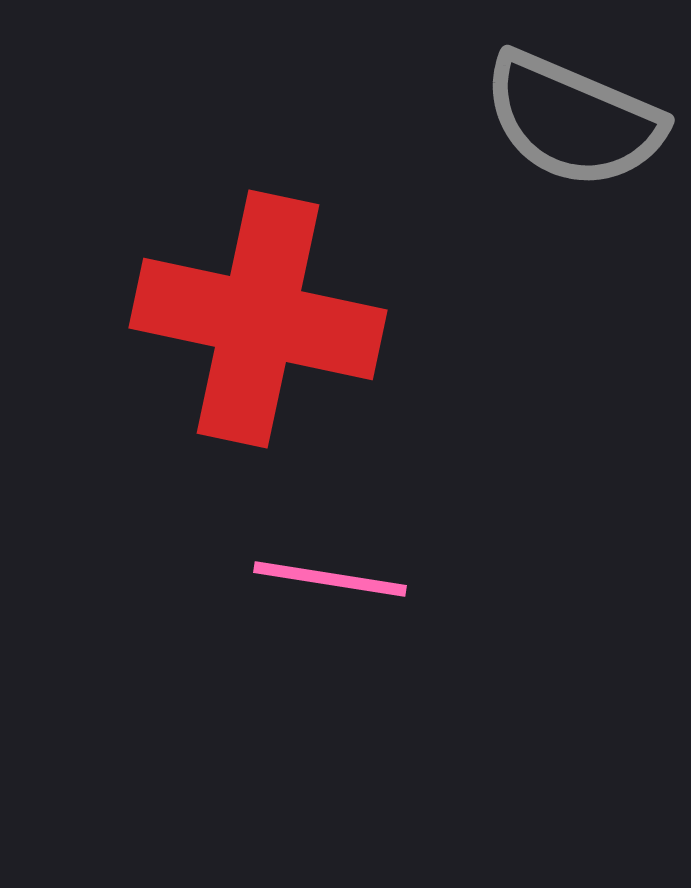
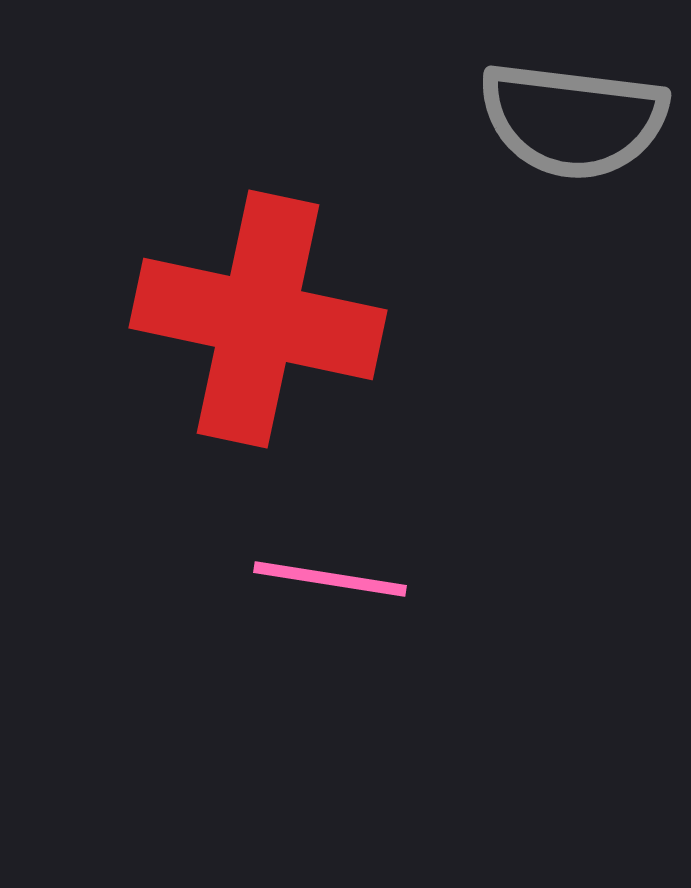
gray semicircle: rotated 16 degrees counterclockwise
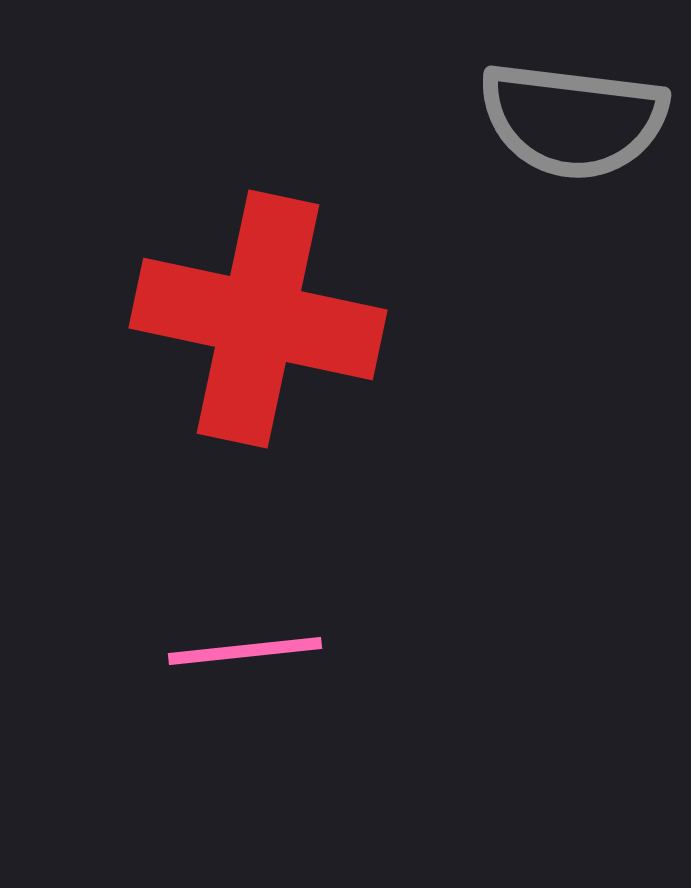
pink line: moved 85 px left, 72 px down; rotated 15 degrees counterclockwise
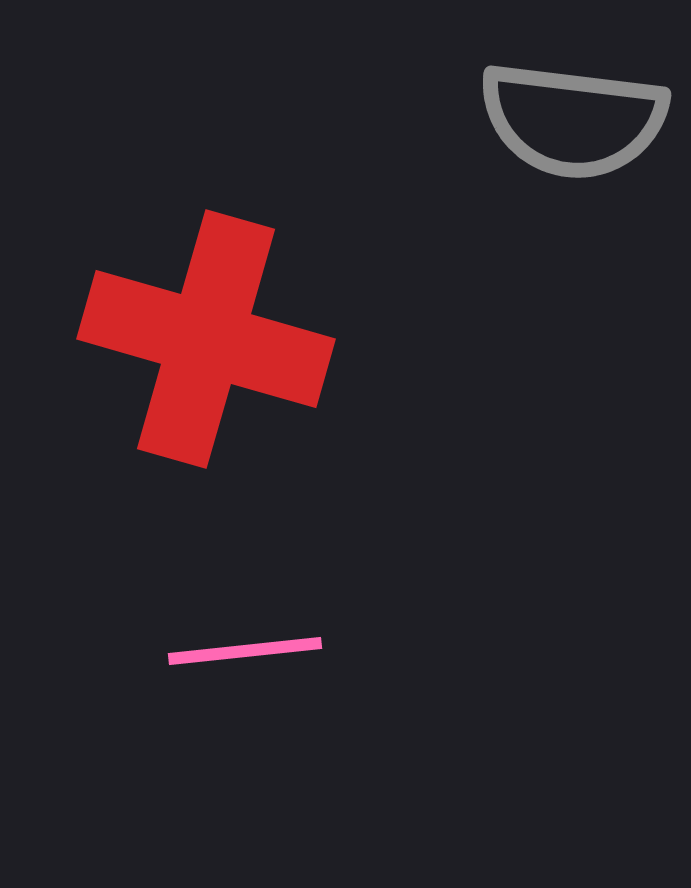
red cross: moved 52 px left, 20 px down; rotated 4 degrees clockwise
